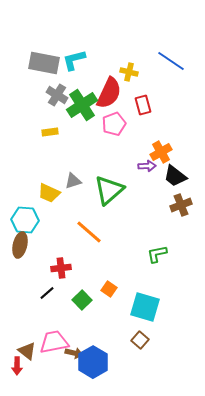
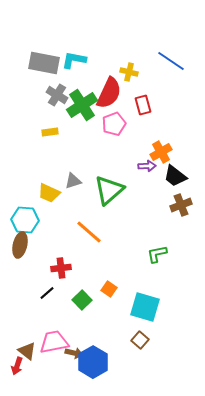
cyan L-shape: rotated 25 degrees clockwise
red arrow: rotated 18 degrees clockwise
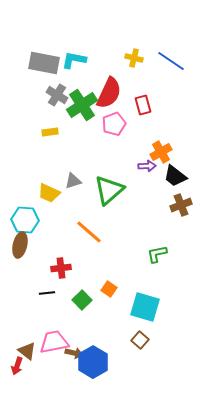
yellow cross: moved 5 px right, 14 px up
black line: rotated 35 degrees clockwise
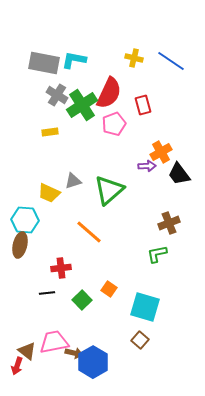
black trapezoid: moved 4 px right, 2 px up; rotated 15 degrees clockwise
brown cross: moved 12 px left, 18 px down
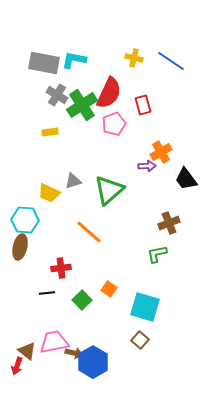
black trapezoid: moved 7 px right, 5 px down
brown ellipse: moved 2 px down
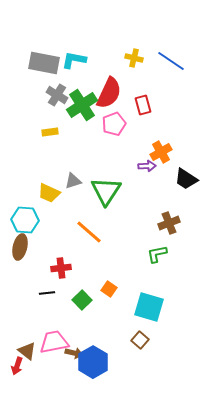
black trapezoid: rotated 20 degrees counterclockwise
green triangle: moved 3 px left, 1 px down; rotated 16 degrees counterclockwise
cyan square: moved 4 px right
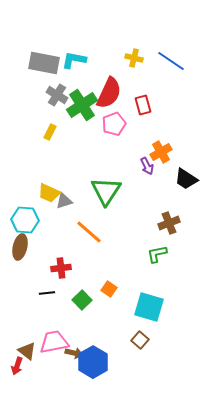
yellow rectangle: rotated 56 degrees counterclockwise
purple arrow: rotated 66 degrees clockwise
gray triangle: moved 9 px left, 20 px down
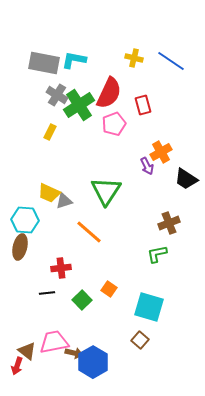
green cross: moved 3 px left
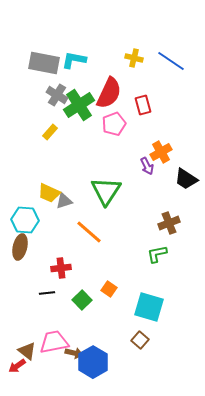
yellow rectangle: rotated 14 degrees clockwise
red arrow: rotated 36 degrees clockwise
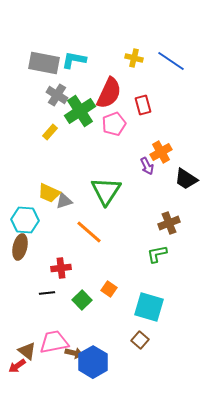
green cross: moved 1 px right, 6 px down
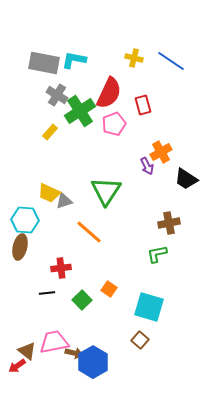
brown cross: rotated 10 degrees clockwise
